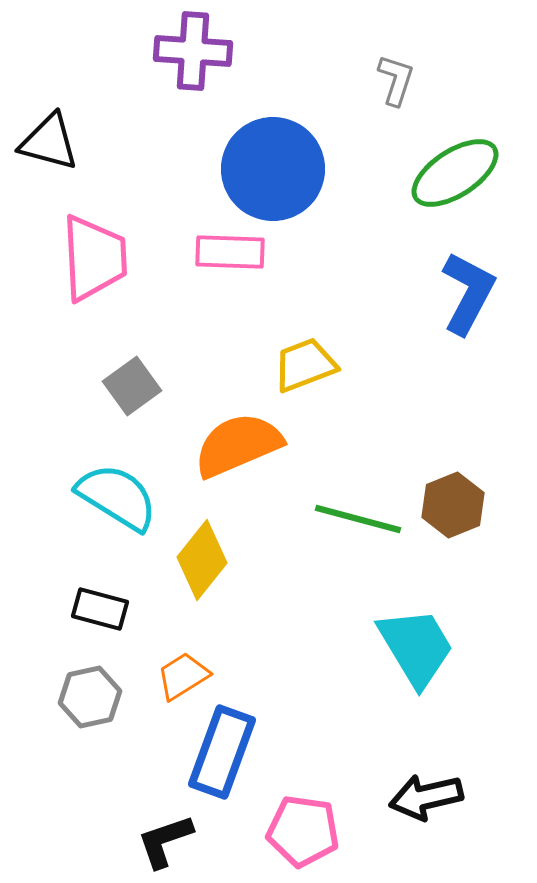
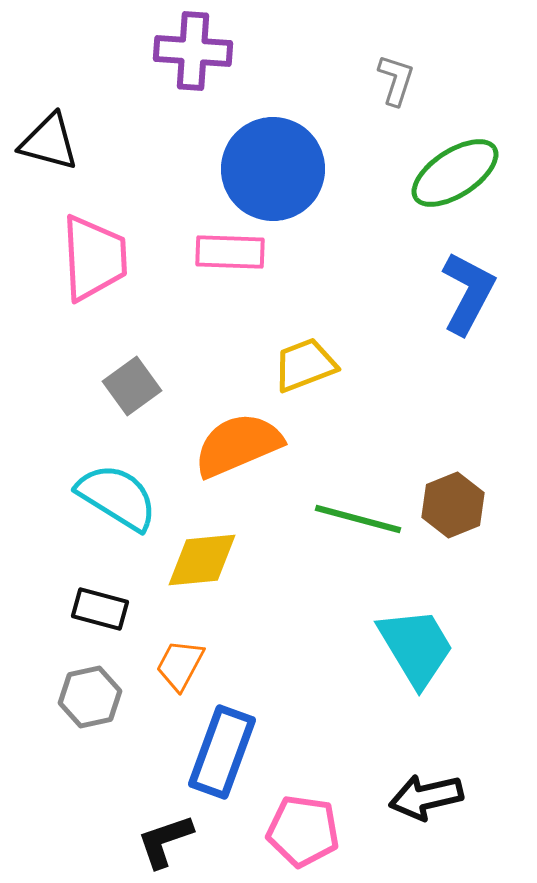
yellow diamond: rotated 46 degrees clockwise
orange trapezoid: moved 3 px left, 11 px up; rotated 30 degrees counterclockwise
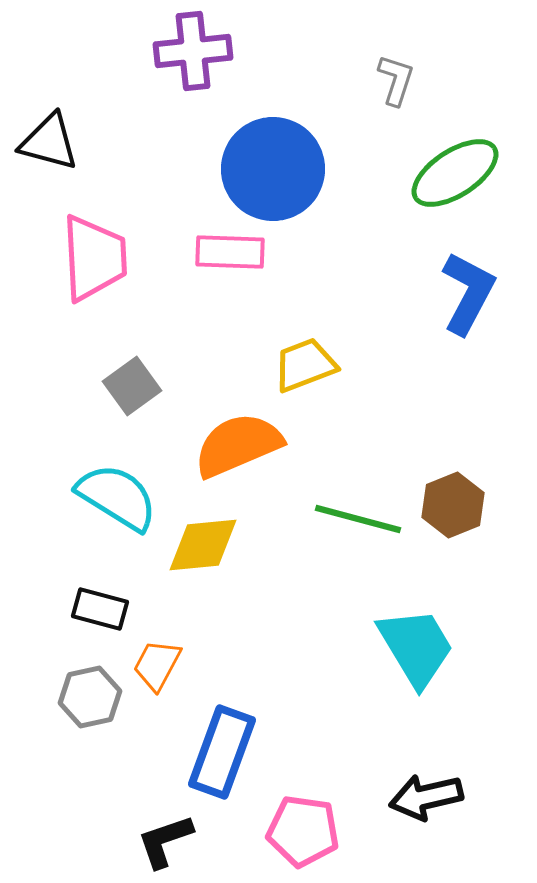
purple cross: rotated 10 degrees counterclockwise
yellow diamond: moved 1 px right, 15 px up
orange trapezoid: moved 23 px left
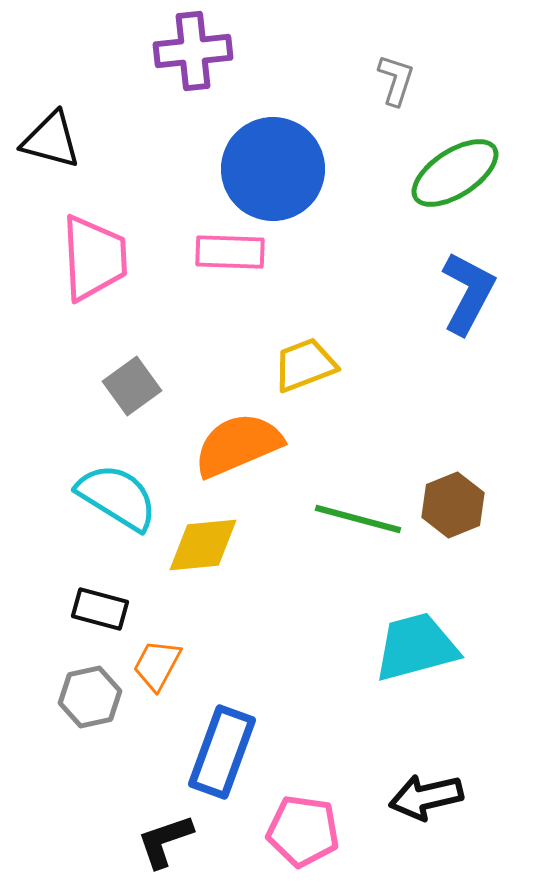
black triangle: moved 2 px right, 2 px up
cyan trapezoid: rotated 74 degrees counterclockwise
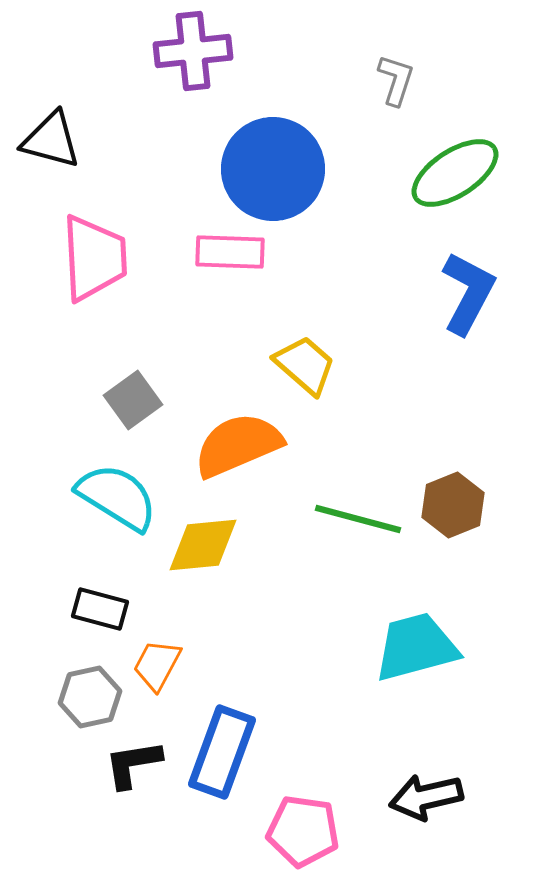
yellow trapezoid: rotated 62 degrees clockwise
gray square: moved 1 px right, 14 px down
black L-shape: moved 32 px left, 77 px up; rotated 10 degrees clockwise
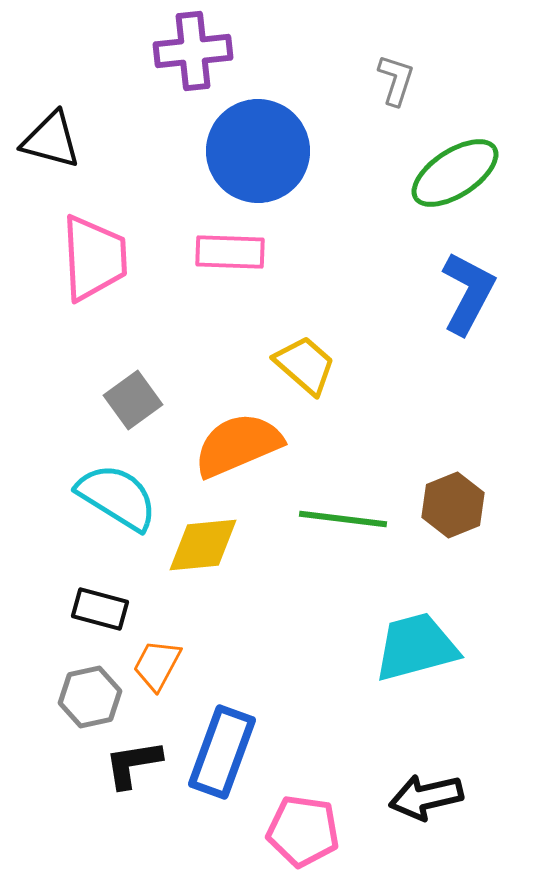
blue circle: moved 15 px left, 18 px up
green line: moved 15 px left; rotated 8 degrees counterclockwise
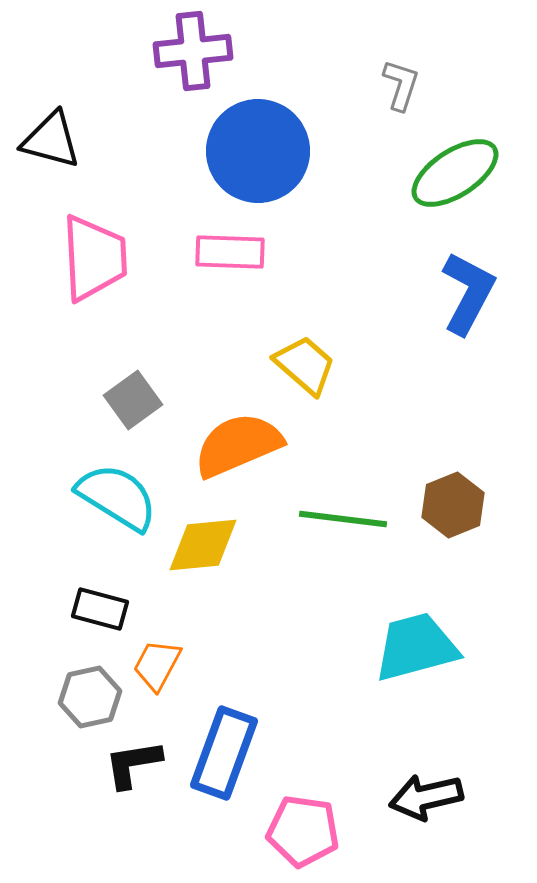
gray L-shape: moved 5 px right, 5 px down
blue rectangle: moved 2 px right, 1 px down
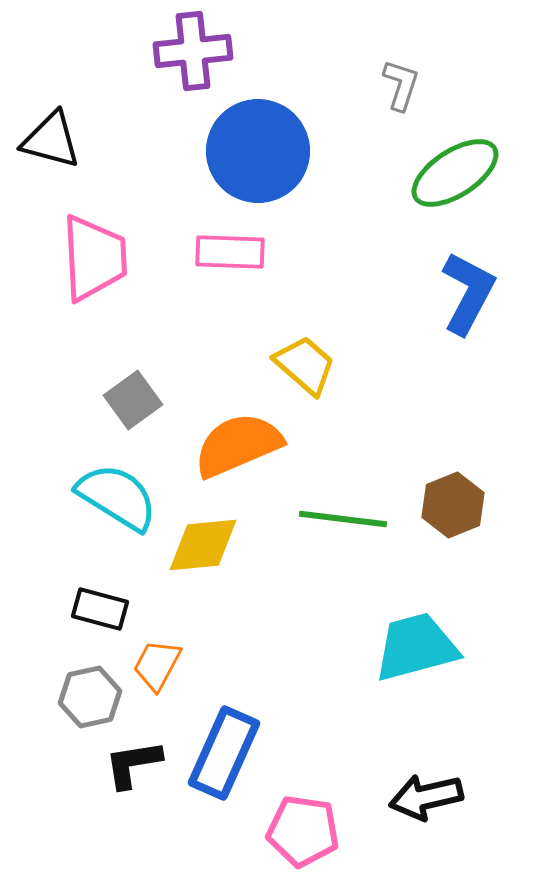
blue rectangle: rotated 4 degrees clockwise
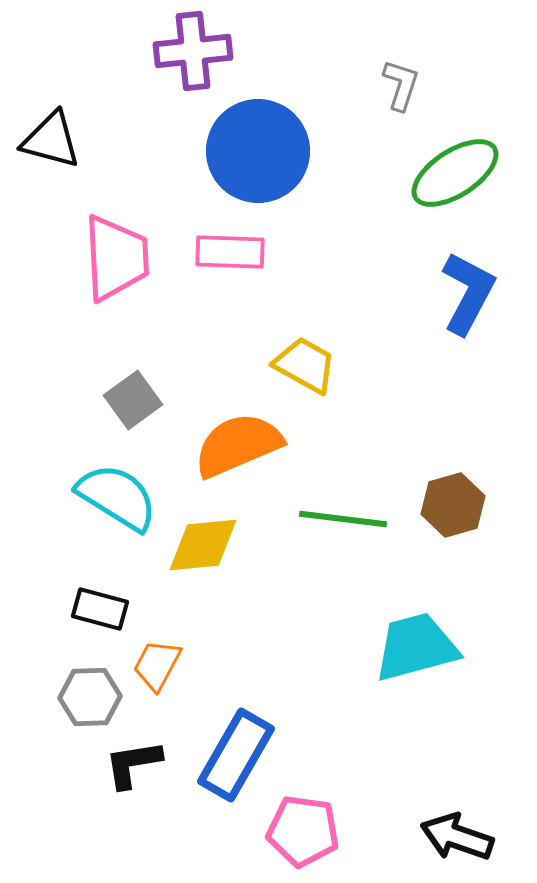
pink trapezoid: moved 22 px right
yellow trapezoid: rotated 12 degrees counterclockwise
brown hexagon: rotated 6 degrees clockwise
gray hexagon: rotated 10 degrees clockwise
blue rectangle: moved 12 px right, 2 px down; rotated 6 degrees clockwise
black arrow: moved 31 px right, 40 px down; rotated 32 degrees clockwise
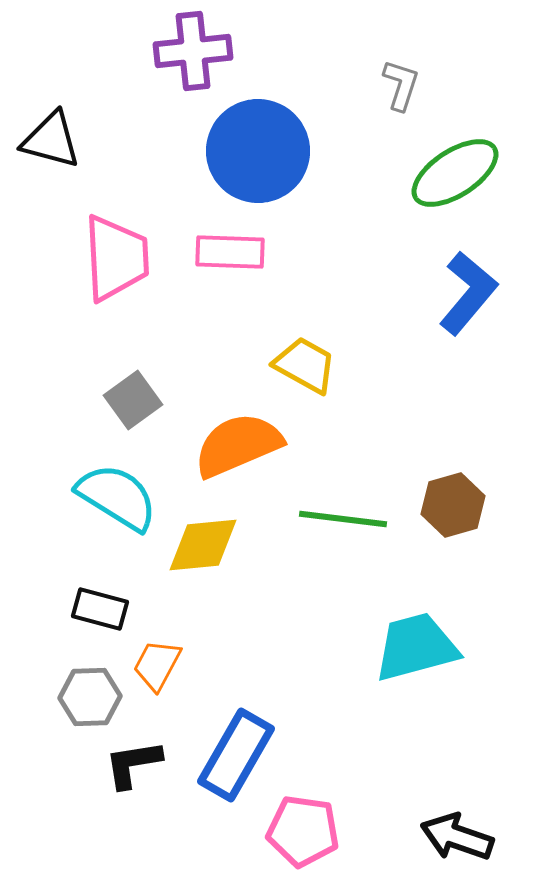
blue L-shape: rotated 12 degrees clockwise
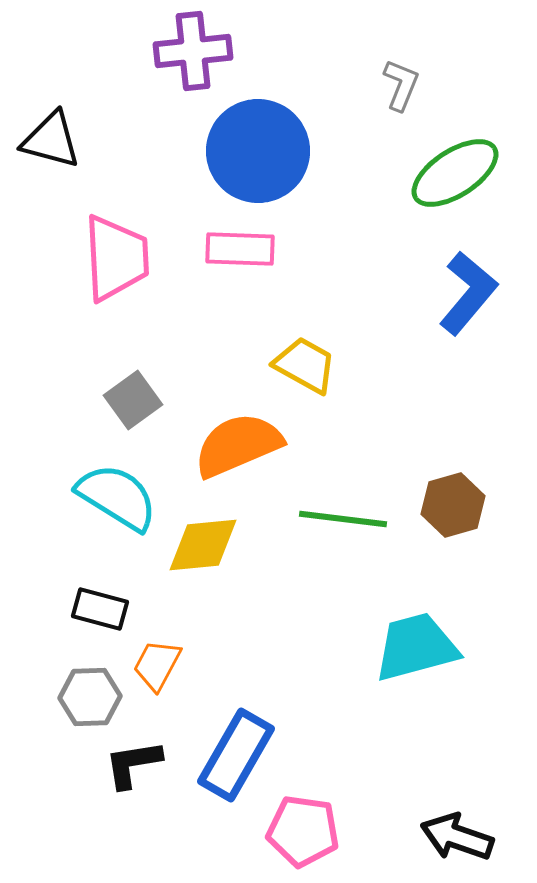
gray L-shape: rotated 4 degrees clockwise
pink rectangle: moved 10 px right, 3 px up
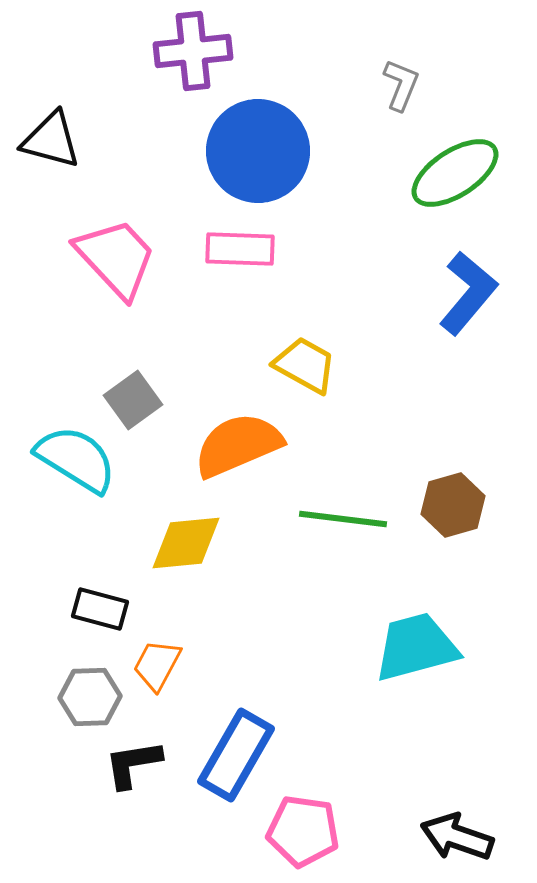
pink trapezoid: rotated 40 degrees counterclockwise
cyan semicircle: moved 41 px left, 38 px up
yellow diamond: moved 17 px left, 2 px up
